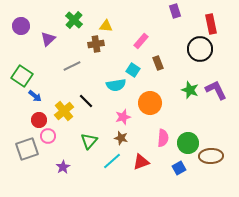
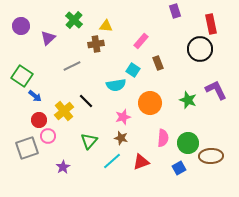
purple triangle: moved 1 px up
green star: moved 2 px left, 10 px down
gray square: moved 1 px up
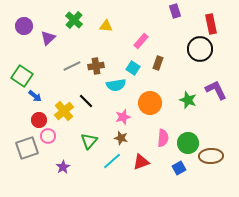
purple circle: moved 3 px right
brown cross: moved 22 px down
brown rectangle: rotated 40 degrees clockwise
cyan square: moved 2 px up
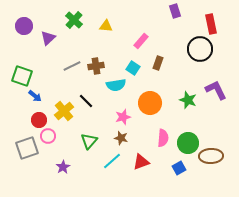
green square: rotated 15 degrees counterclockwise
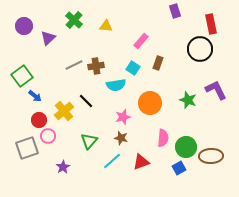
gray line: moved 2 px right, 1 px up
green square: rotated 35 degrees clockwise
green circle: moved 2 px left, 4 px down
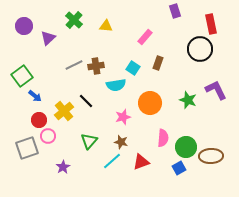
pink rectangle: moved 4 px right, 4 px up
brown star: moved 4 px down
